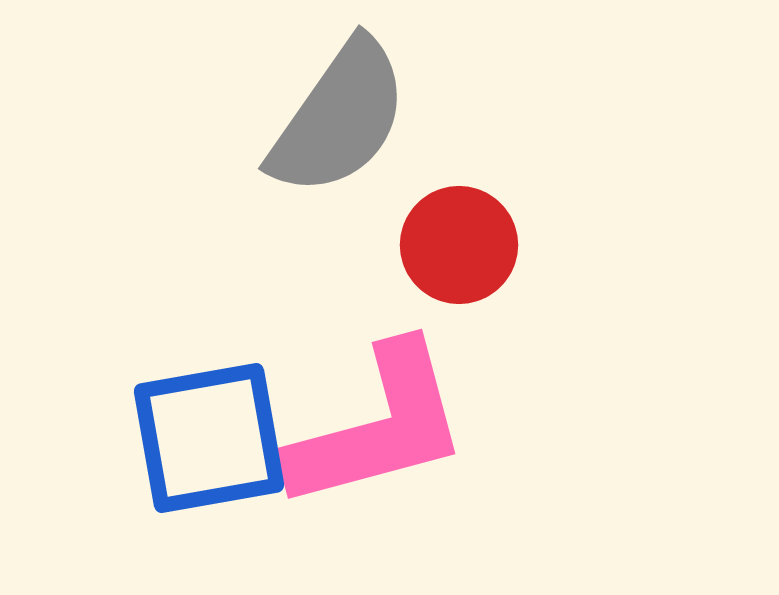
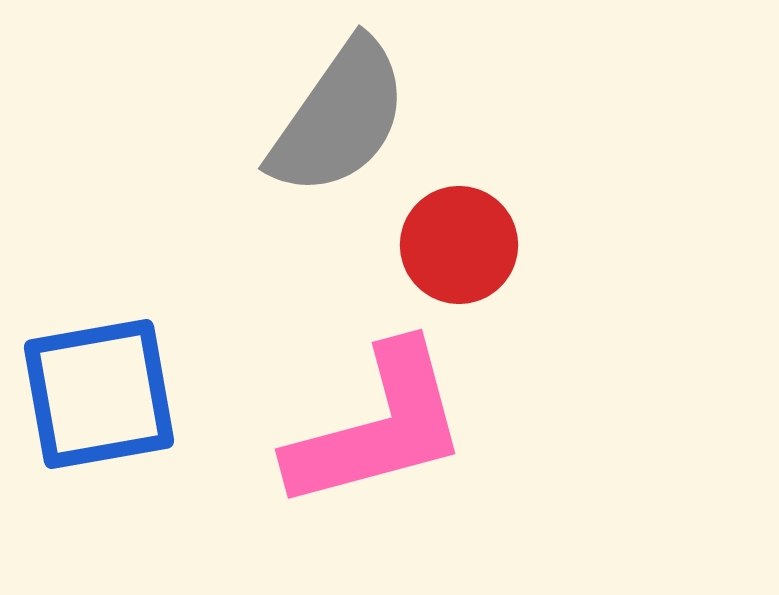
blue square: moved 110 px left, 44 px up
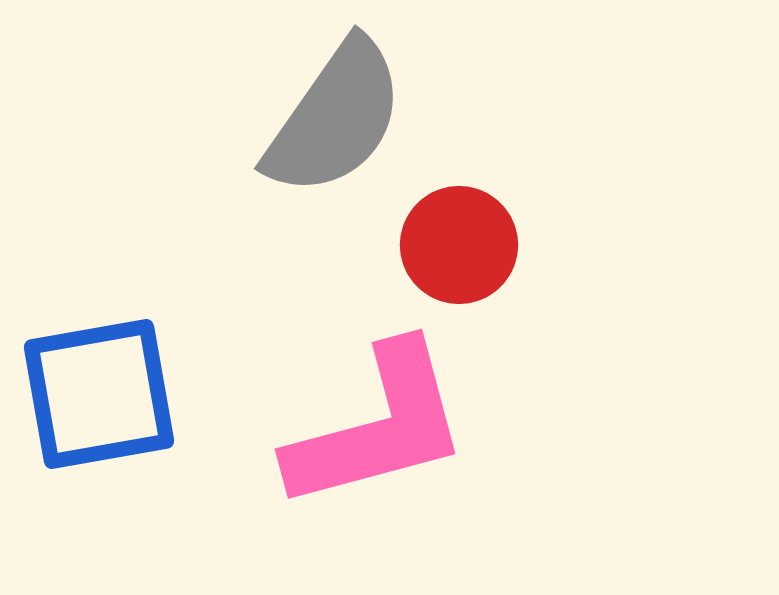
gray semicircle: moved 4 px left
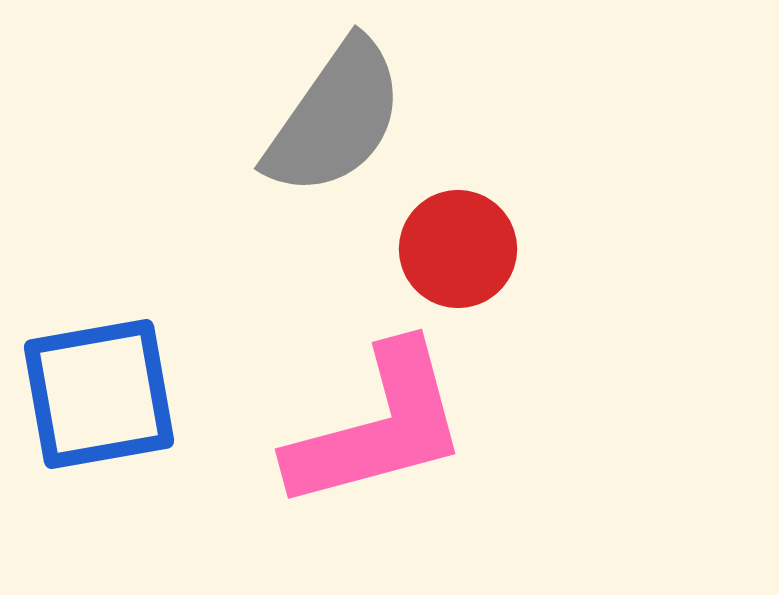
red circle: moved 1 px left, 4 px down
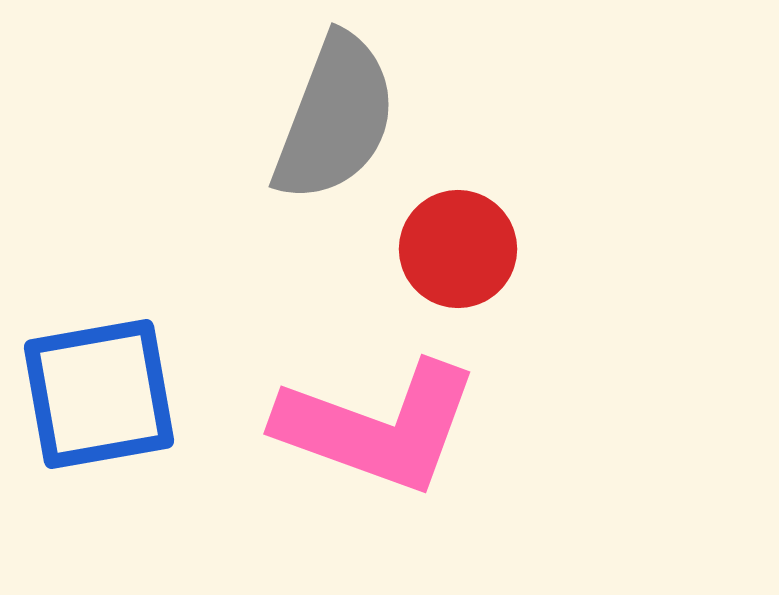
gray semicircle: rotated 14 degrees counterclockwise
pink L-shape: rotated 35 degrees clockwise
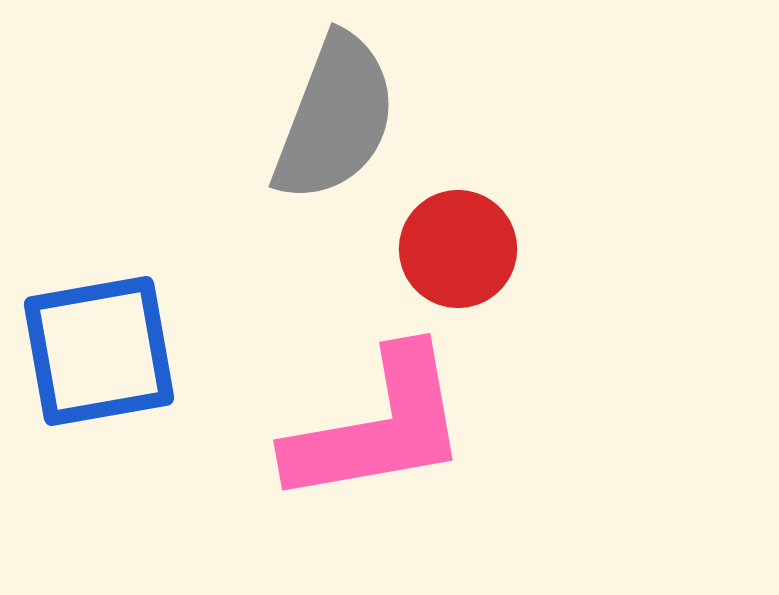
blue square: moved 43 px up
pink L-shape: rotated 30 degrees counterclockwise
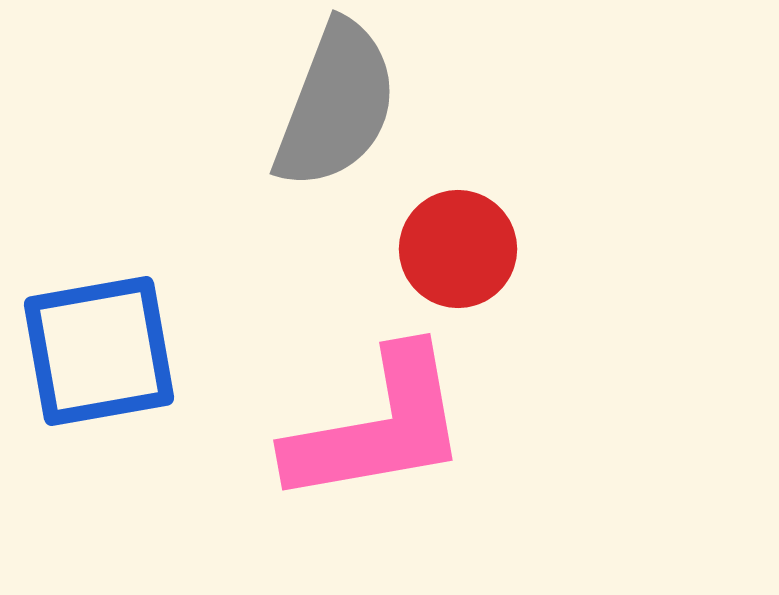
gray semicircle: moved 1 px right, 13 px up
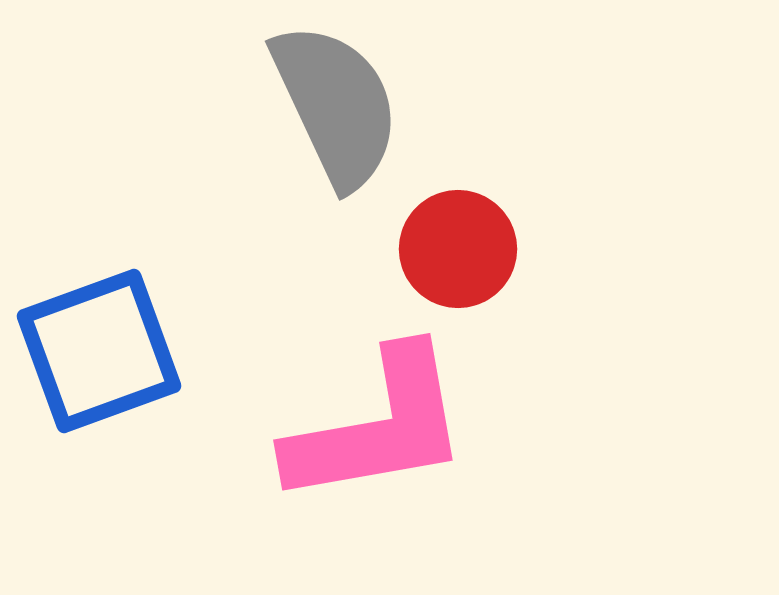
gray semicircle: rotated 46 degrees counterclockwise
blue square: rotated 10 degrees counterclockwise
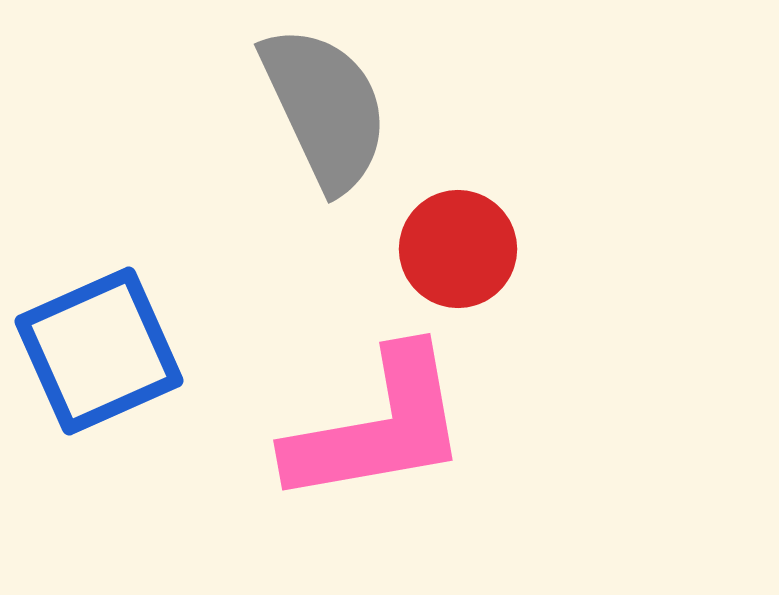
gray semicircle: moved 11 px left, 3 px down
blue square: rotated 4 degrees counterclockwise
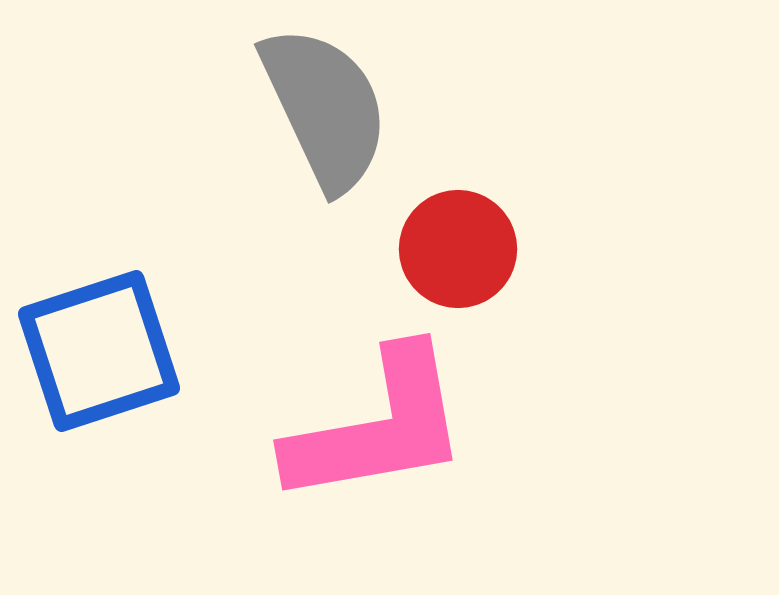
blue square: rotated 6 degrees clockwise
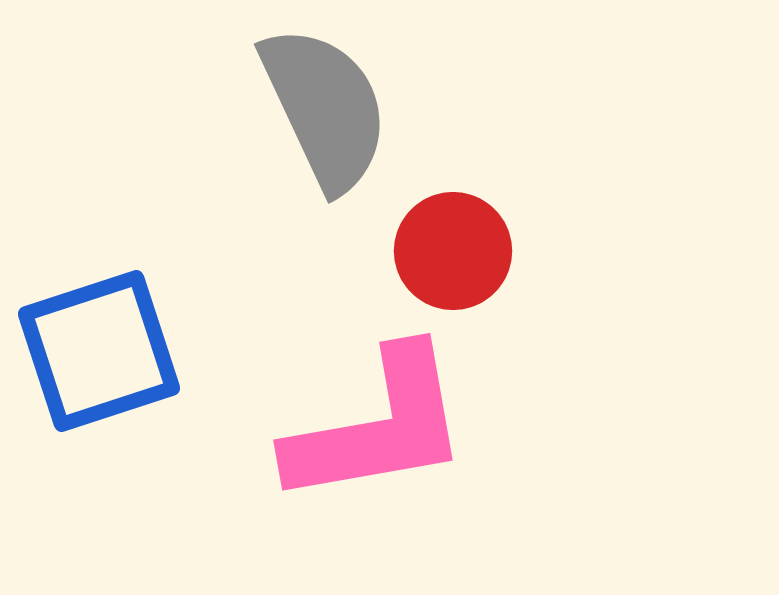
red circle: moved 5 px left, 2 px down
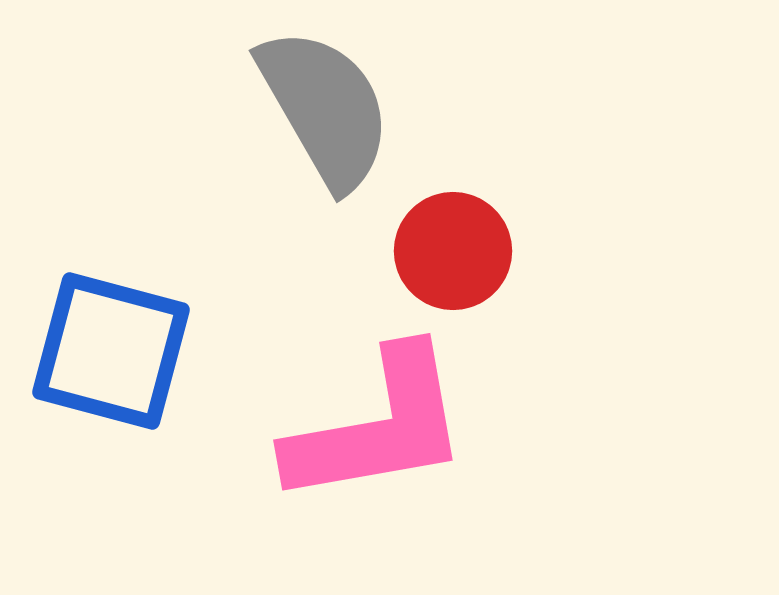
gray semicircle: rotated 5 degrees counterclockwise
blue square: moved 12 px right; rotated 33 degrees clockwise
